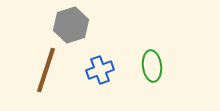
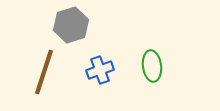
brown line: moved 2 px left, 2 px down
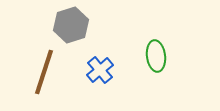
green ellipse: moved 4 px right, 10 px up
blue cross: rotated 20 degrees counterclockwise
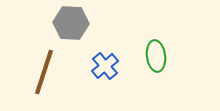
gray hexagon: moved 2 px up; rotated 20 degrees clockwise
blue cross: moved 5 px right, 4 px up
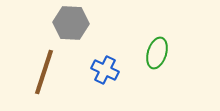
green ellipse: moved 1 px right, 3 px up; rotated 24 degrees clockwise
blue cross: moved 4 px down; rotated 24 degrees counterclockwise
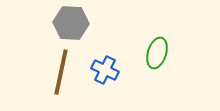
brown line: moved 17 px right; rotated 6 degrees counterclockwise
